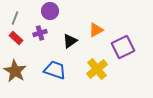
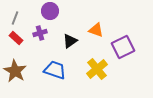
orange triangle: rotated 49 degrees clockwise
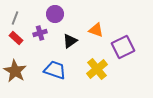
purple circle: moved 5 px right, 3 px down
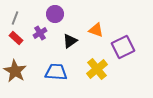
purple cross: rotated 16 degrees counterclockwise
blue trapezoid: moved 1 px right, 2 px down; rotated 15 degrees counterclockwise
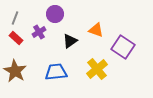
purple cross: moved 1 px left, 1 px up
purple square: rotated 30 degrees counterclockwise
blue trapezoid: rotated 10 degrees counterclockwise
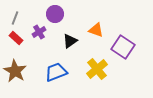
blue trapezoid: rotated 15 degrees counterclockwise
